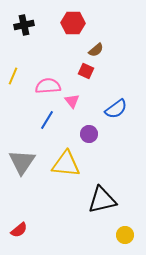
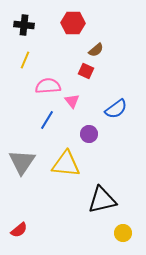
black cross: rotated 18 degrees clockwise
yellow line: moved 12 px right, 16 px up
yellow circle: moved 2 px left, 2 px up
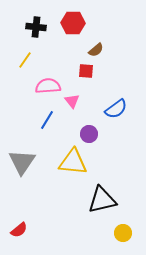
black cross: moved 12 px right, 2 px down
yellow line: rotated 12 degrees clockwise
red square: rotated 21 degrees counterclockwise
yellow triangle: moved 7 px right, 2 px up
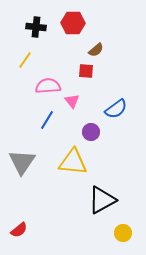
purple circle: moved 2 px right, 2 px up
black triangle: rotated 16 degrees counterclockwise
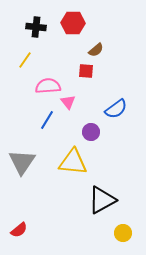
pink triangle: moved 4 px left, 1 px down
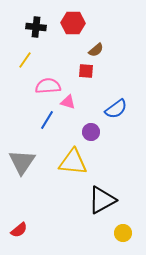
pink triangle: rotated 35 degrees counterclockwise
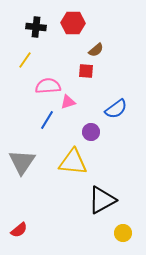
pink triangle: rotated 35 degrees counterclockwise
